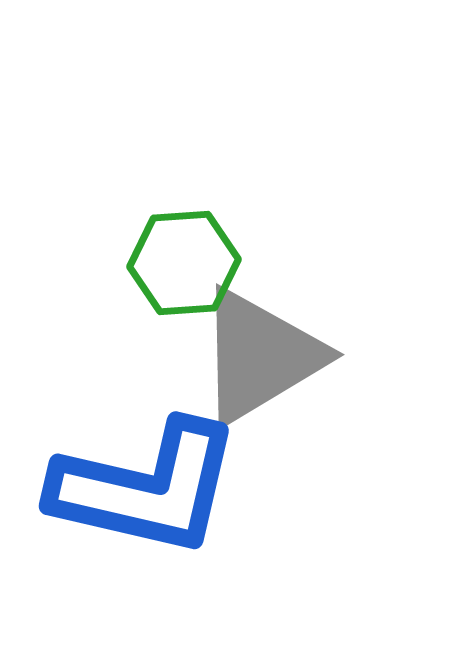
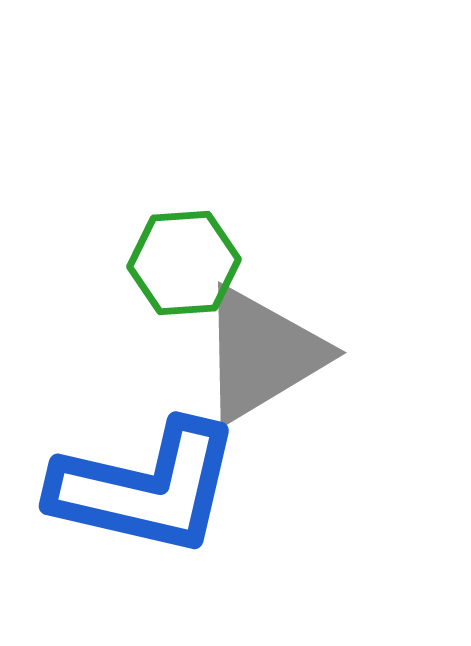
gray triangle: moved 2 px right, 2 px up
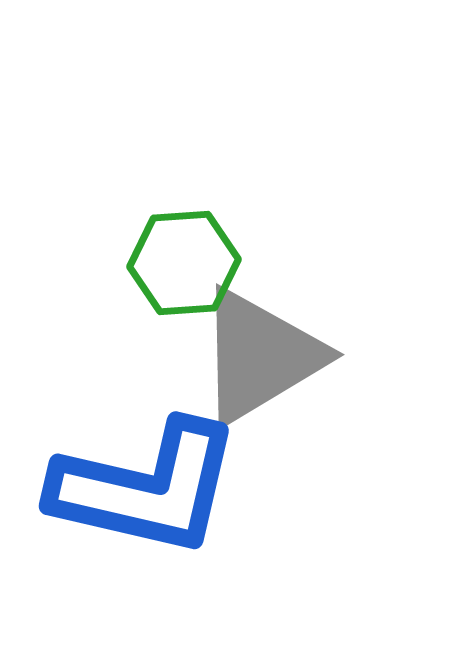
gray triangle: moved 2 px left, 2 px down
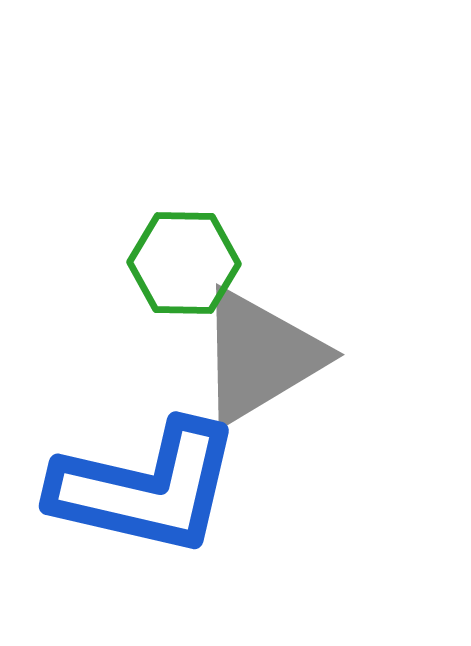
green hexagon: rotated 5 degrees clockwise
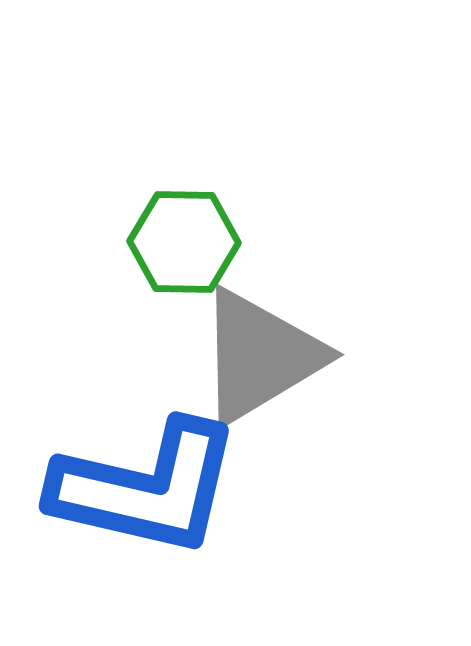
green hexagon: moved 21 px up
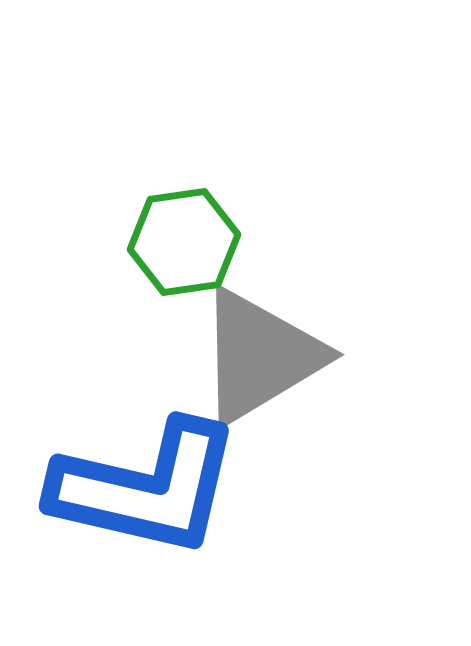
green hexagon: rotated 9 degrees counterclockwise
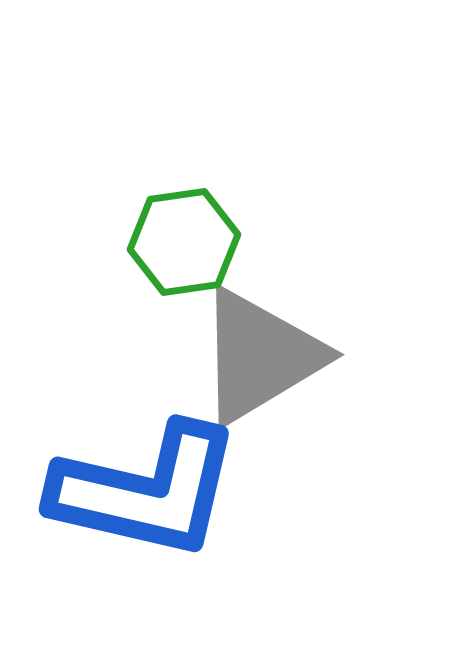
blue L-shape: moved 3 px down
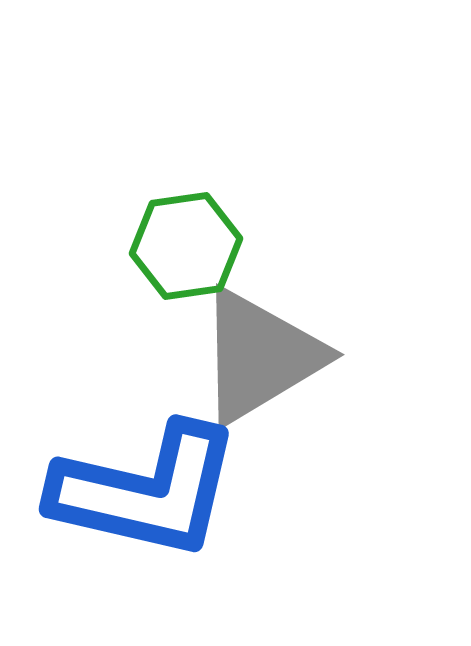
green hexagon: moved 2 px right, 4 px down
